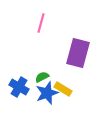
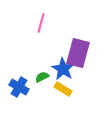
blue star: moved 16 px right, 24 px up; rotated 20 degrees counterclockwise
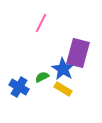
pink line: rotated 12 degrees clockwise
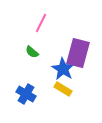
green semicircle: moved 10 px left, 25 px up; rotated 112 degrees counterclockwise
blue cross: moved 7 px right, 7 px down
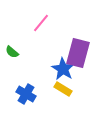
pink line: rotated 12 degrees clockwise
green semicircle: moved 20 px left
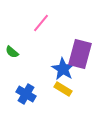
purple rectangle: moved 2 px right, 1 px down
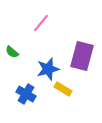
purple rectangle: moved 2 px right, 2 px down
blue star: moved 15 px left; rotated 25 degrees clockwise
